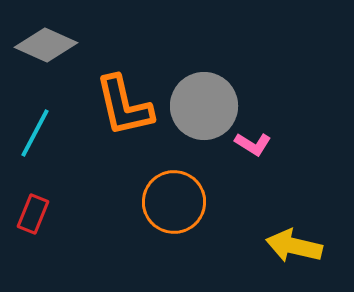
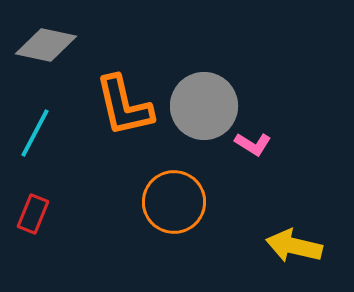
gray diamond: rotated 12 degrees counterclockwise
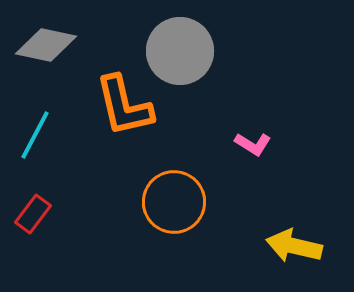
gray circle: moved 24 px left, 55 px up
cyan line: moved 2 px down
red rectangle: rotated 15 degrees clockwise
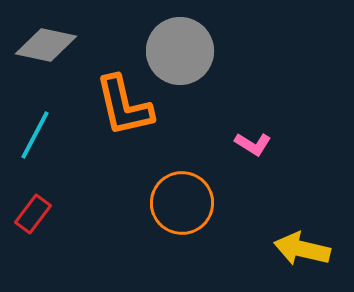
orange circle: moved 8 px right, 1 px down
yellow arrow: moved 8 px right, 3 px down
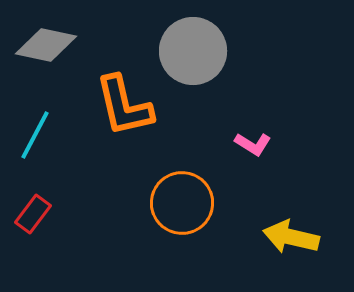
gray circle: moved 13 px right
yellow arrow: moved 11 px left, 12 px up
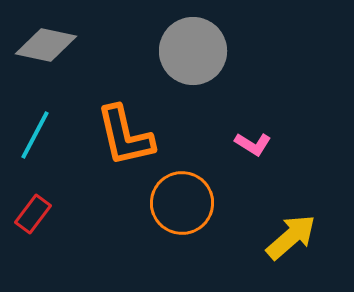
orange L-shape: moved 1 px right, 30 px down
yellow arrow: rotated 126 degrees clockwise
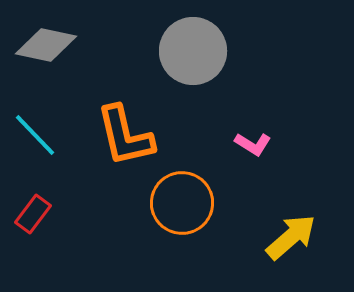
cyan line: rotated 72 degrees counterclockwise
